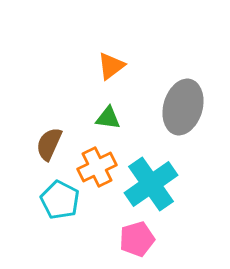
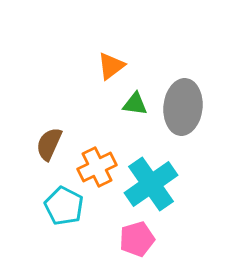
gray ellipse: rotated 10 degrees counterclockwise
green triangle: moved 27 px right, 14 px up
cyan pentagon: moved 4 px right, 6 px down
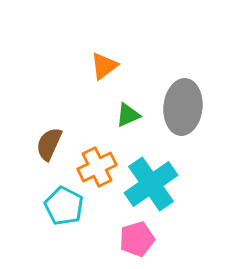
orange triangle: moved 7 px left
green triangle: moved 7 px left, 11 px down; rotated 32 degrees counterclockwise
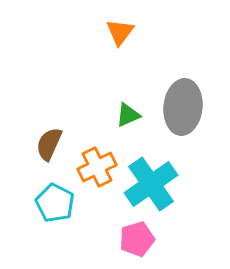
orange triangle: moved 16 px right, 34 px up; rotated 16 degrees counterclockwise
cyan pentagon: moved 9 px left, 3 px up
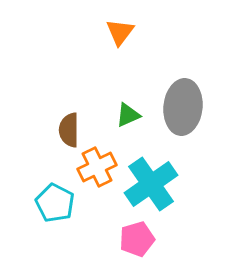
brown semicircle: moved 20 px right, 14 px up; rotated 24 degrees counterclockwise
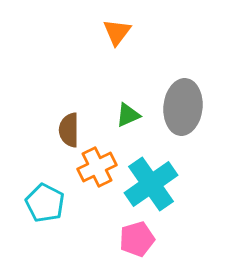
orange triangle: moved 3 px left
cyan pentagon: moved 10 px left
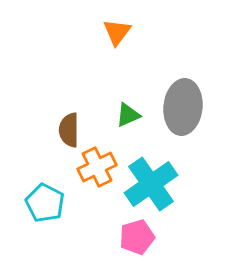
pink pentagon: moved 2 px up
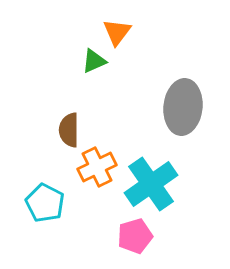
green triangle: moved 34 px left, 54 px up
pink pentagon: moved 2 px left, 1 px up
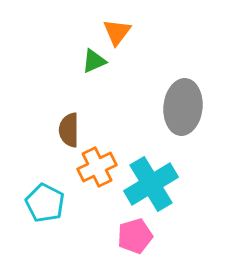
cyan cross: rotated 4 degrees clockwise
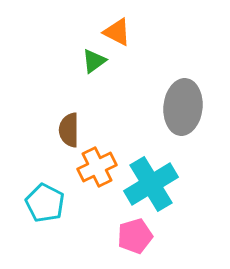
orange triangle: rotated 40 degrees counterclockwise
green triangle: rotated 12 degrees counterclockwise
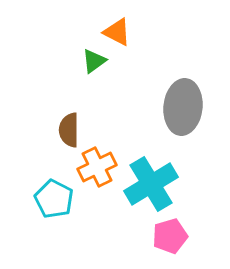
cyan pentagon: moved 9 px right, 4 px up
pink pentagon: moved 35 px right
